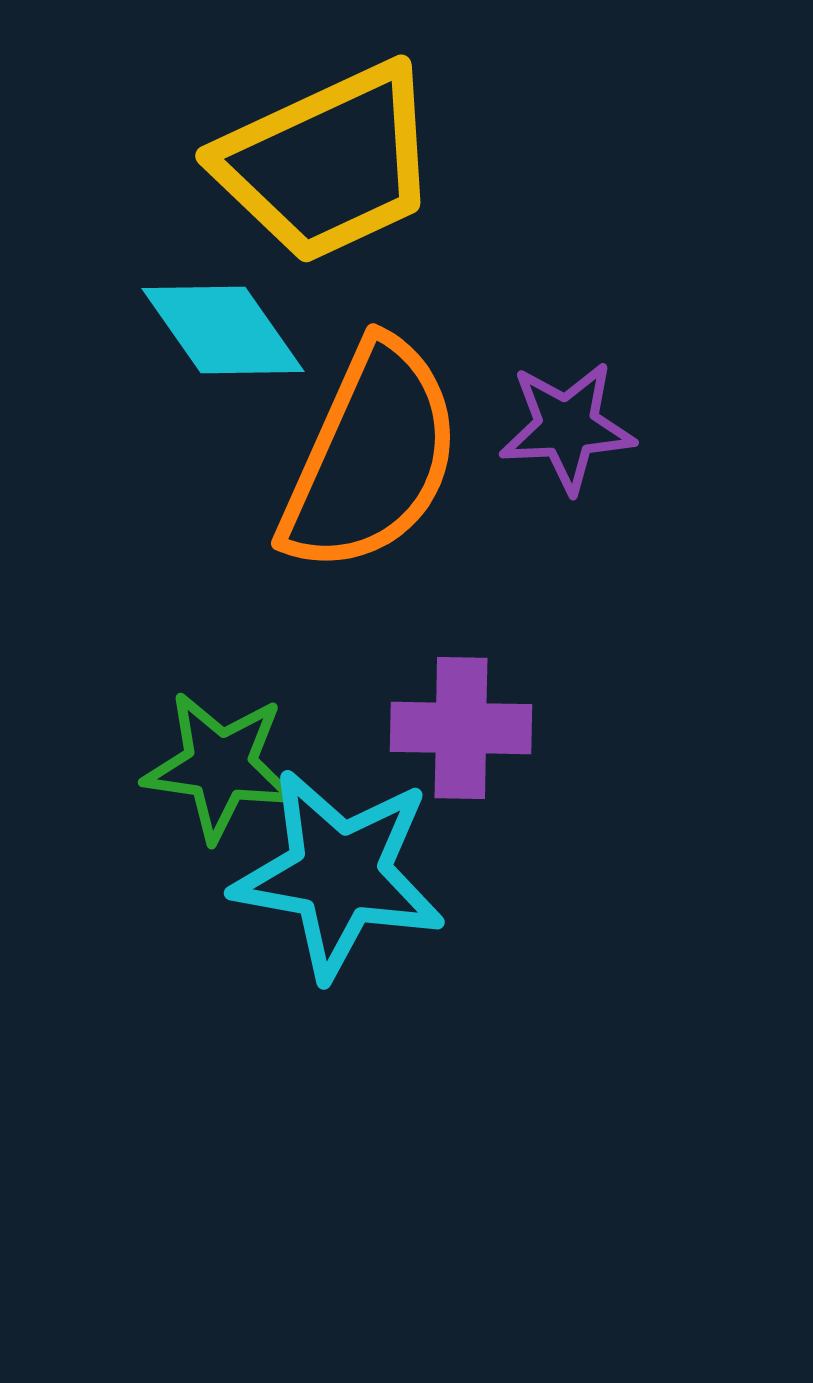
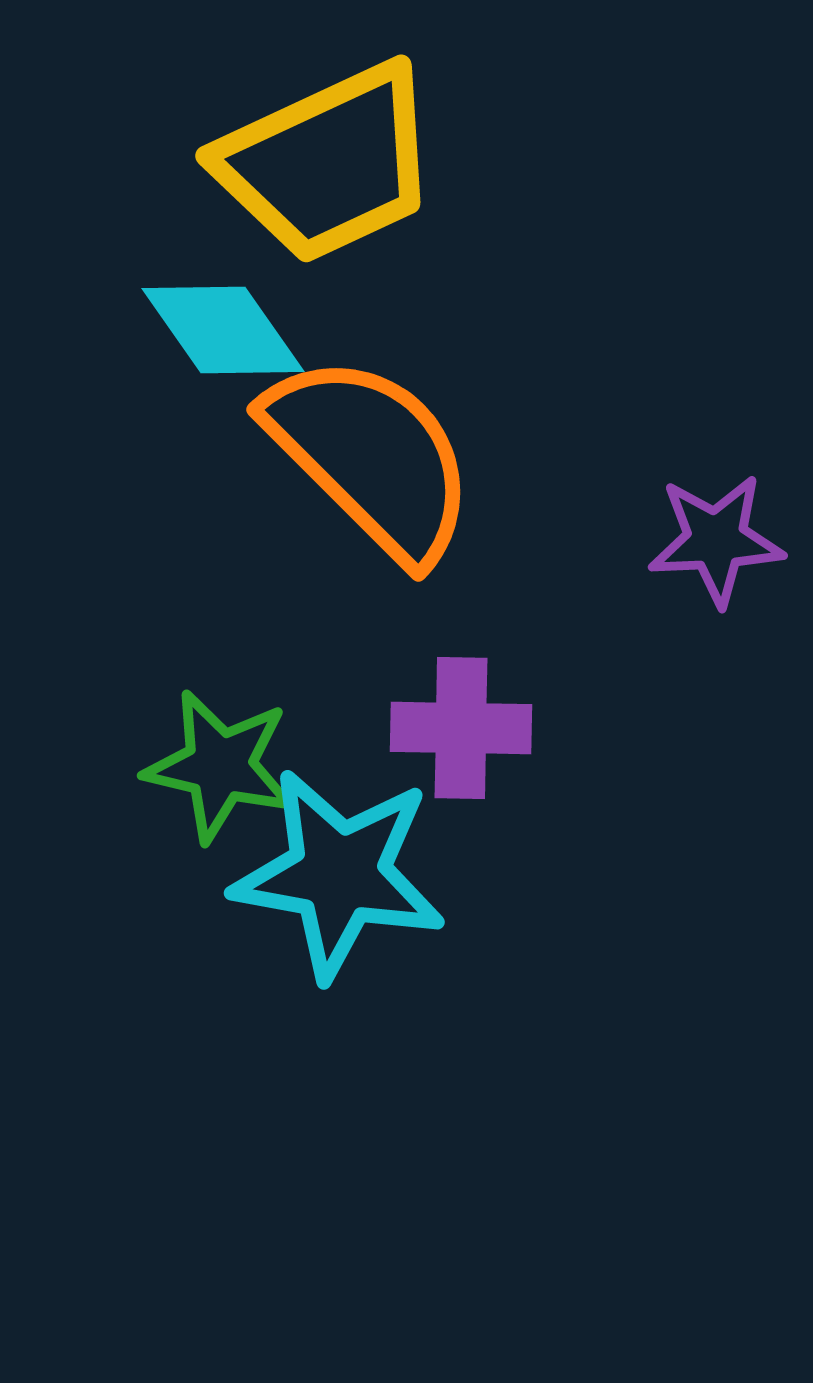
purple star: moved 149 px right, 113 px down
orange semicircle: rotated 69 degrees counterclockwise
green star: rotated 5 degrees clockwise
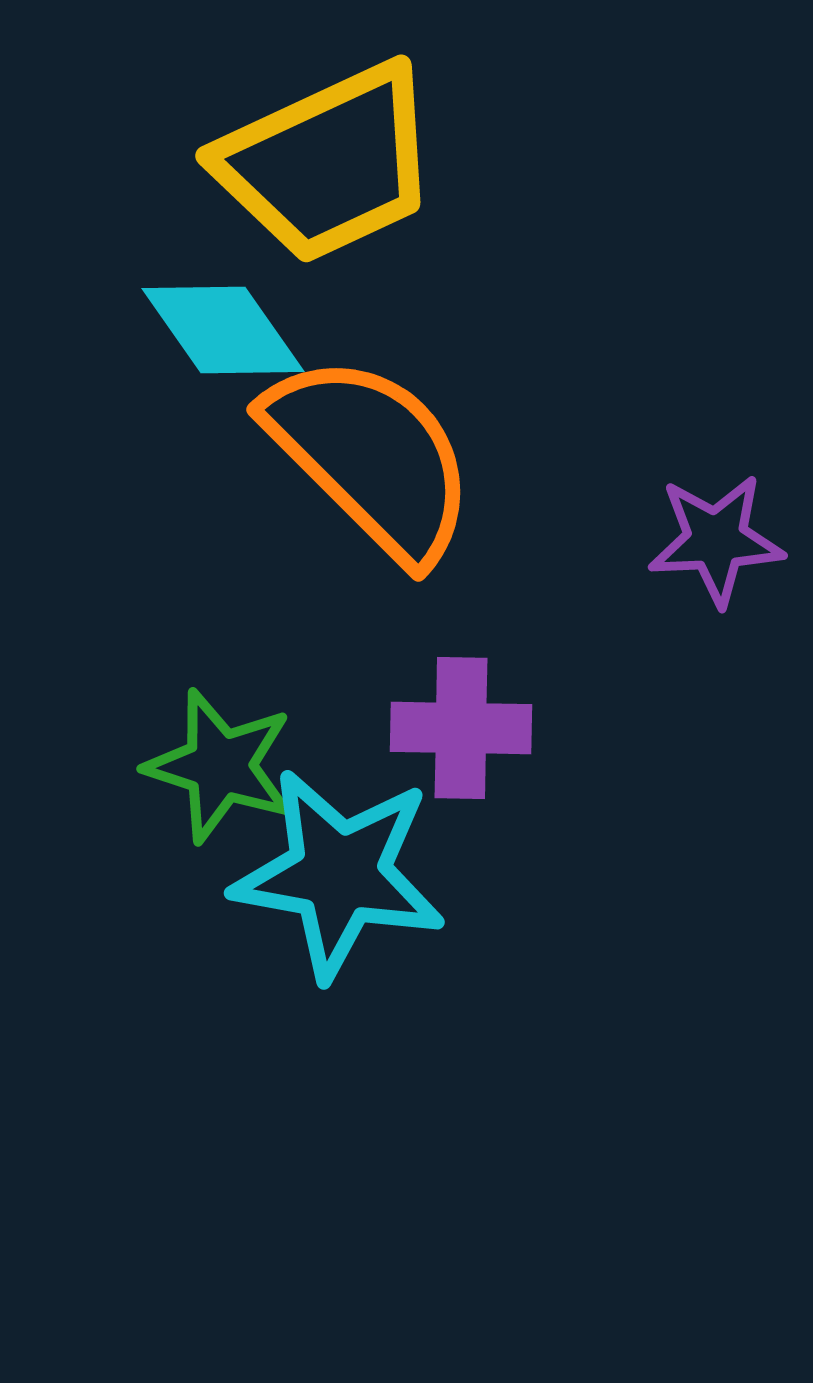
green star: rotated 5 degrees clockwise
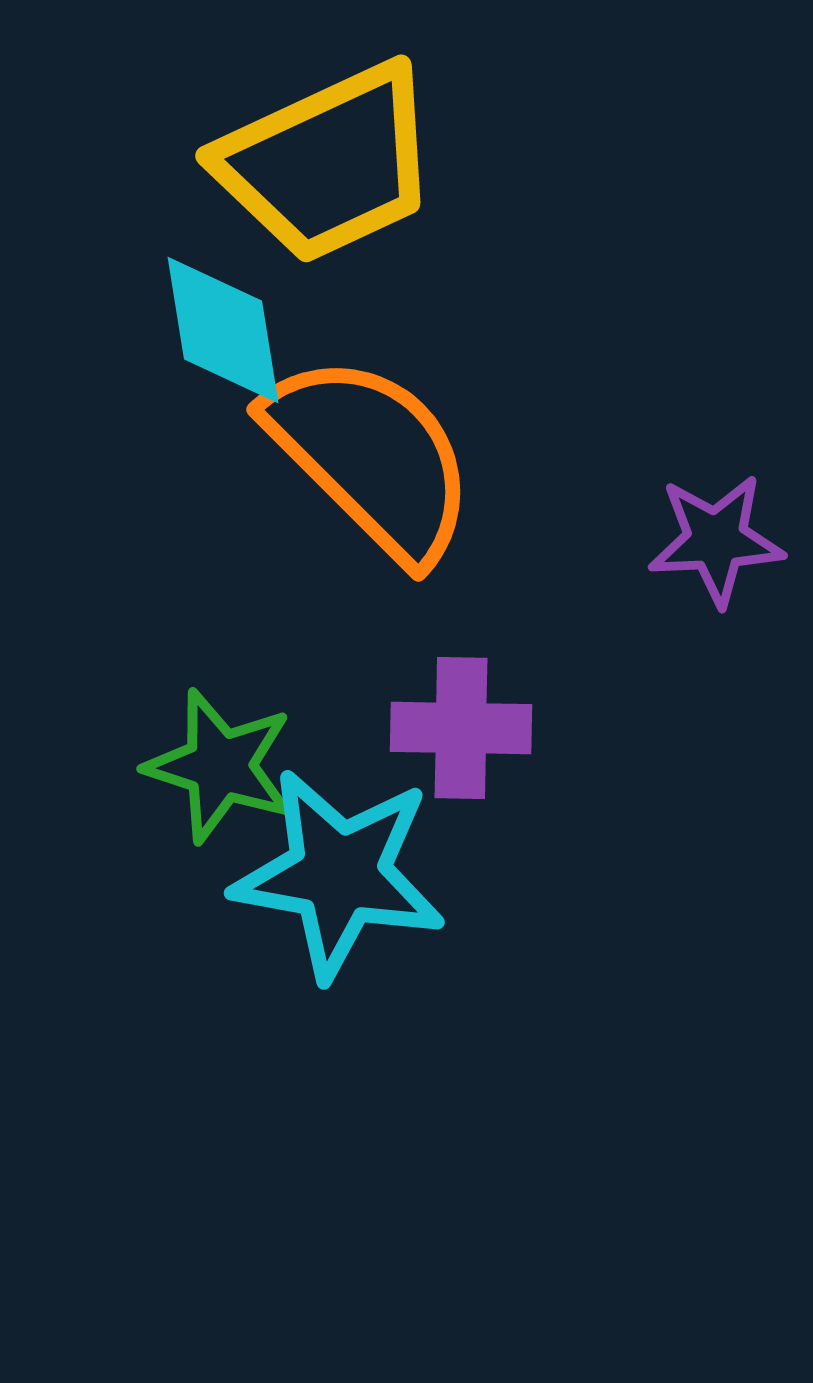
cyan diamond: rotated 26 degrees clockwise
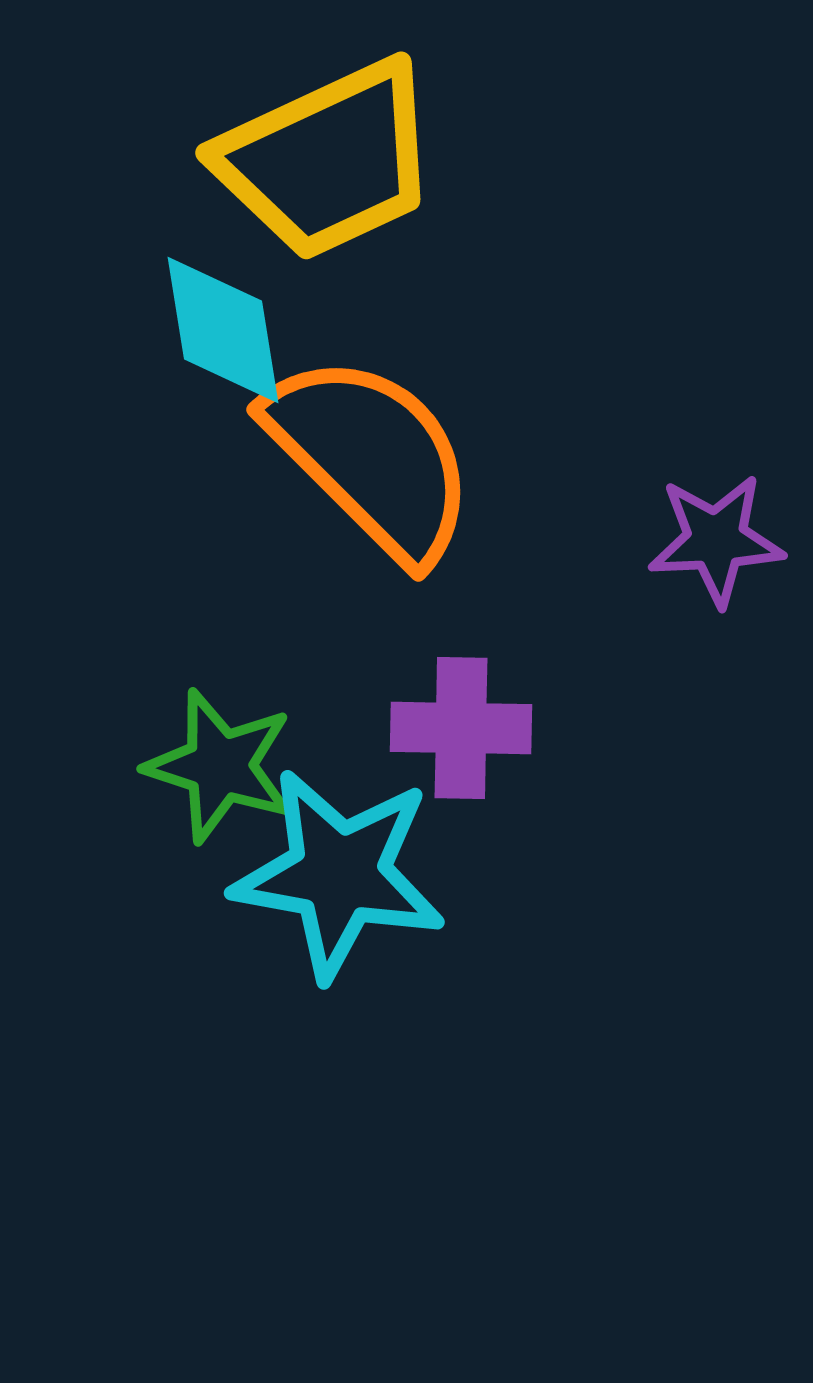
yellow trapezoid: moved 3 px up
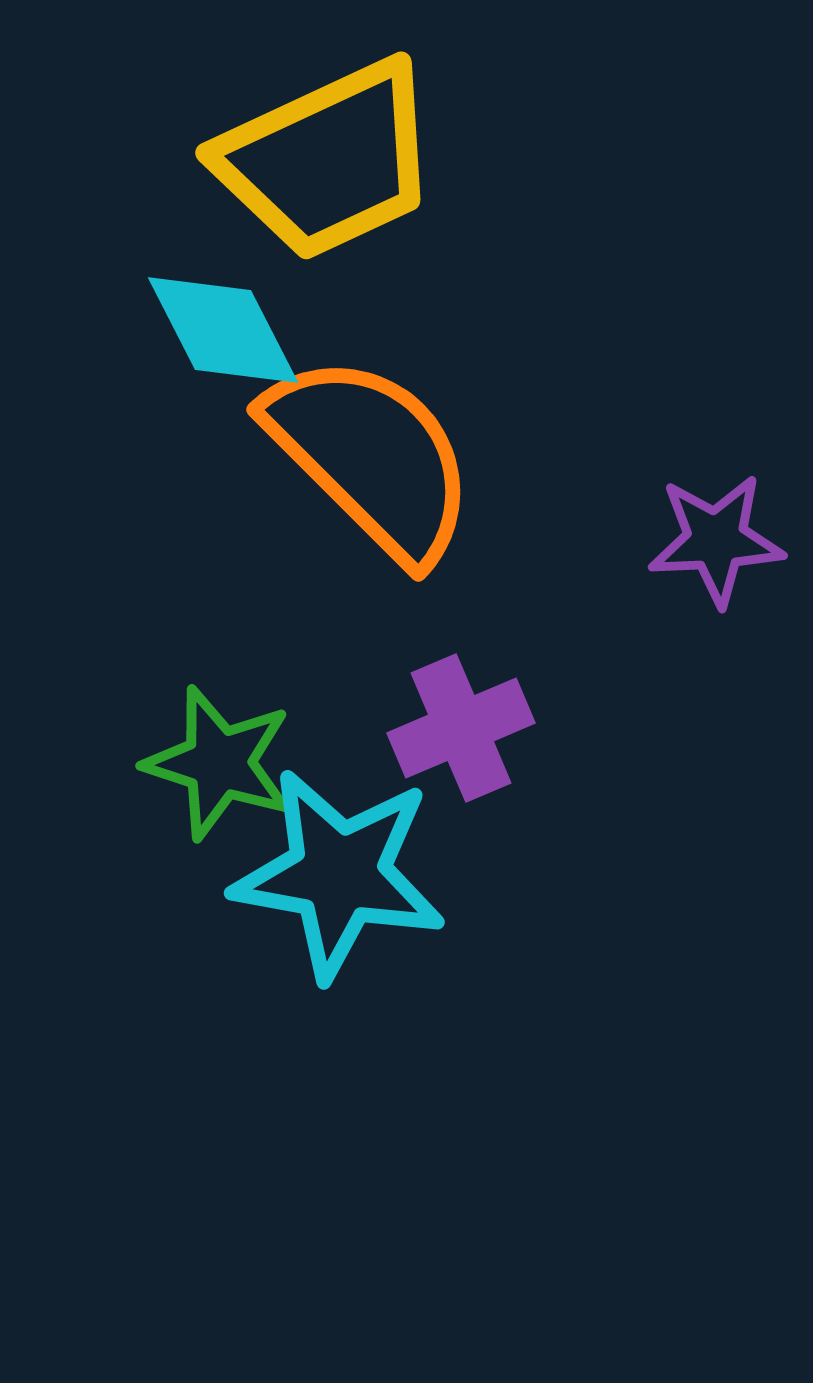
cyan diamond: rotated 18 degrees counterclockwise
purple cross: rotated 24 degrees counterclockwise
green star: moved 1 px left, 3 px up
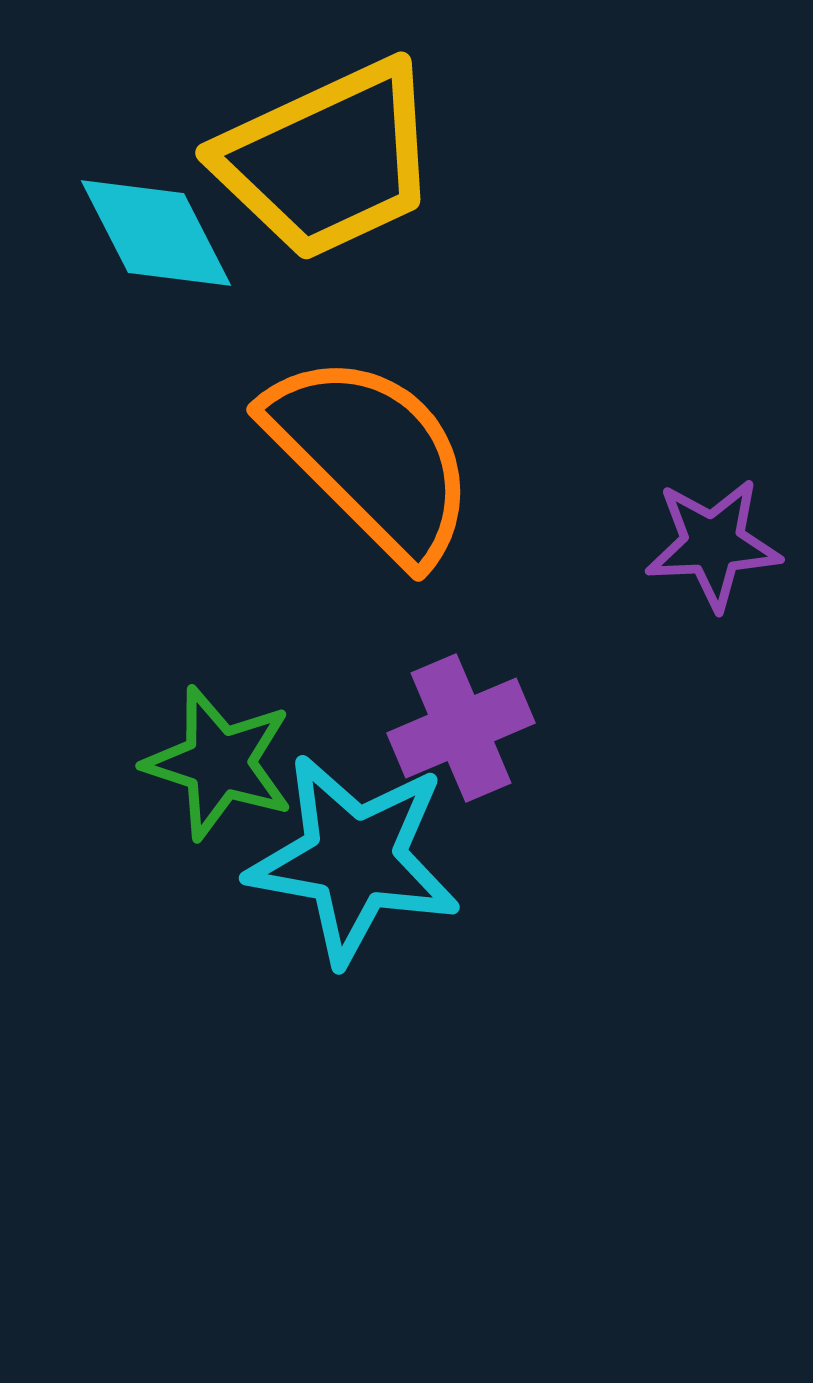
cyan diamond: moved 67 px left, 97 px up
purple star: moved 3 px left, 4 px down
cyan star: moved 15 px right, 15 px up
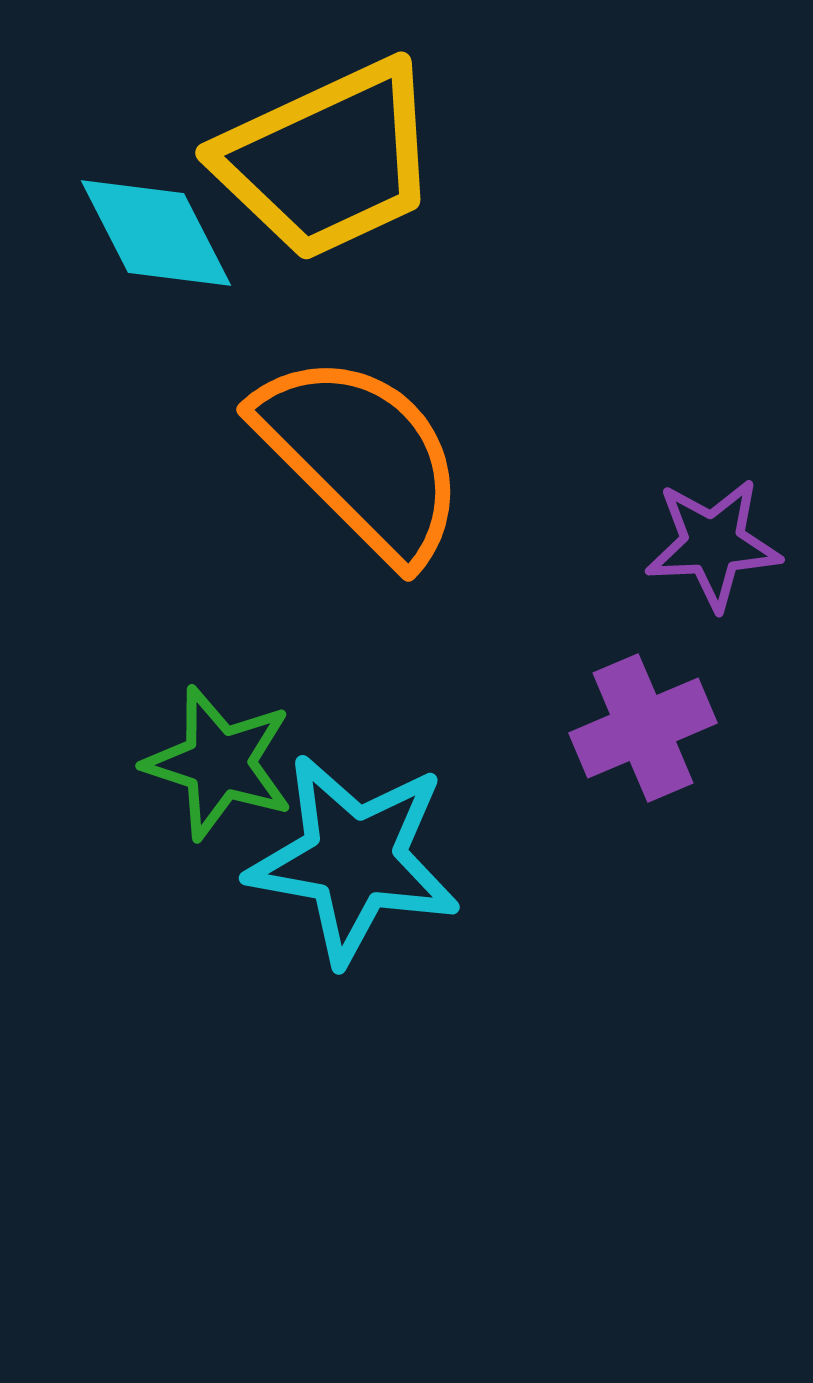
orange semicircle: moved 10 px left
purple cross: moved 182 px right
